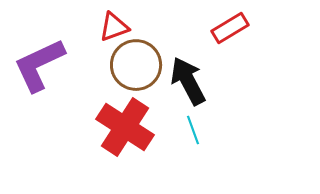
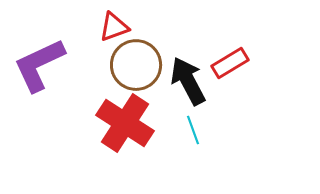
red rectangle: moved 35 px down
red cross: moved 4 px up
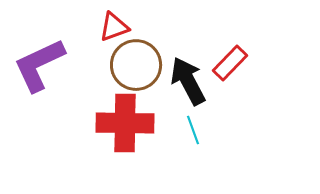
red rectangle: rotated 15 degrees counterclockwise
red cross: rotated 32 degrees counterclockwise
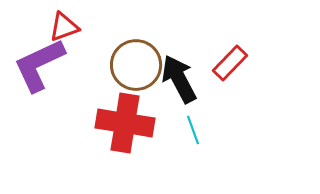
red triangle: moved 50 px left
black arrow: moved 9 px left, 2 px up
red cross: rotated 8 degrees clockwise
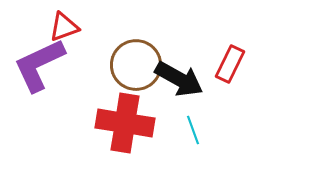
red rectangle: moved 1 px down; rotated 18 degrees counterclockwise
black arrow: rotated 147 degrees clockwise
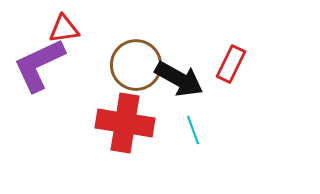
red triangle: moved 2 px down; rotated 12 degrees clockwise
red rectangle: moved 1 px right
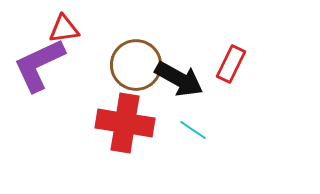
cyan line: rotated 36 degrees counterclockwise
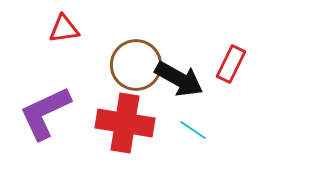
purple L-shape: moved 6 px right, 48 px down
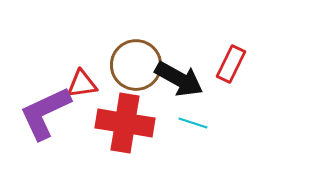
red triangle: moved 18 px right, 55 px down
cyan line: moved 7 px up; rotated 16 degrees counterclockwise
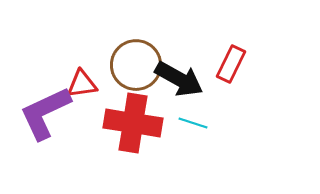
red cross: moved 8 px right
